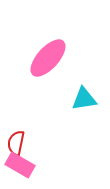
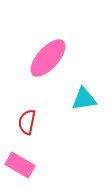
red semicircle: moved 11 px right, 21 px up
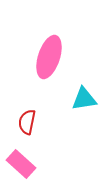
pink ellipse: moved 1 px right, 1 px up; rotated 24 degrees counterclockwise
pink rectangle: moved 1 px right, 1 px up; rotated 12 degrees clockwise
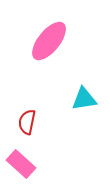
pink ellipse: moved 16 px up; rotated 21 degrees clockwise
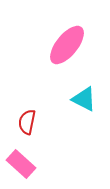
pink ellipse: moved 18 px right, 4 px down
cyan triangle: rotated 36 degrees clockwise
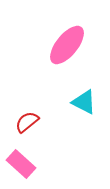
cyan triangle: moved 3 px down
red semicircle: rotated 40 degrees clockwise
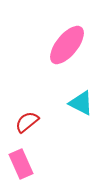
cyan triangle: moved 3 px left, 1 px down
pink rectangle: rotated 24 degrees clockwise
